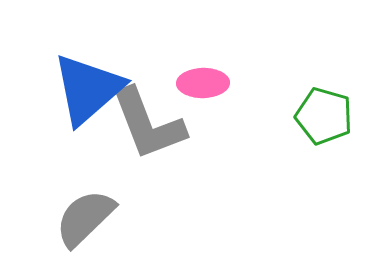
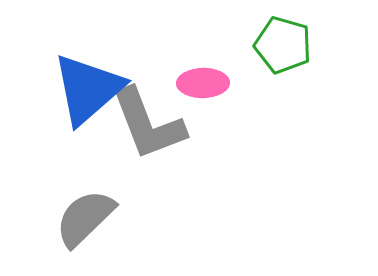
green pentagon: moved 41 px left, 71 px up
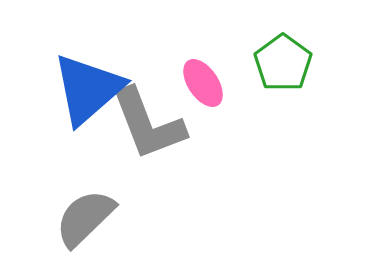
green pentagon: moved 18 px down; rotated 20 degrees clockwise
pink ellipse: rotated 57 degrees clockwise
